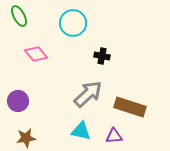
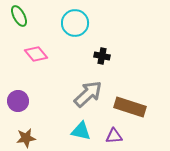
cyan circle: moved 2 px right
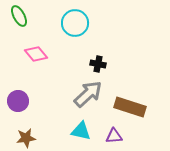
black cross: moved 4 px left, 8 px down
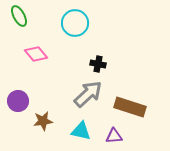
brown star: moved 17 px right, 17 px up
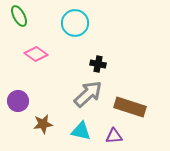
pink diamond: rotated 15 degrees counterclockwise
brown star: moved 3 px down
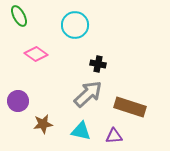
cyan circle: moved 2 px down
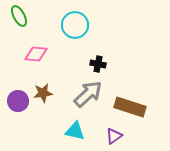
pink diamond: rotated 30 degrees counterclockwise
brown star: moved 31 px up
cyan triangle: moved 6 px left
purple triangle: rotated 30 degrees counterclockwise
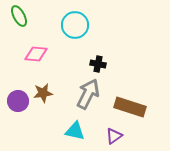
gray arrow: rotated 20 degrees counterclockwise
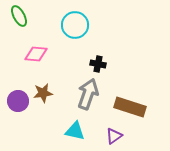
gray arrow: rotated 8 degrees counterclockwise
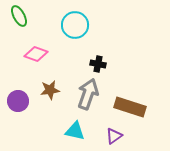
pink diamond: rotated 15 degrees clockwise
brown star: moved 7 px right, 3 px up
